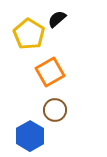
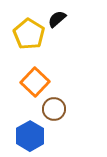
orange square: moved 15 px left, 10 px down; rotated 16 degrees counterclockwise
brown circle: moved 1 px left, 1 px up
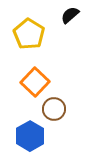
black semicircle: moved 13 px right, 4 px up
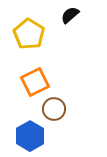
orange square: rotated 20 degrees clockwise
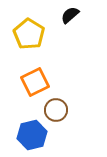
brown circle: moved 2 px right, 1 px down
blue hexagon: moved 2 px right, 1 px up; rotated 16 degrees clockwise
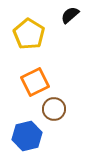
brown circle: moved 2 px left, 1 px up
blue hexagon: moved 5 px left, 1 px down
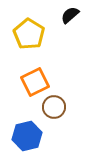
brown circle: moved 2 px up
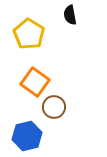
black semicircle: rotated 60 degrees counterclockwise
orange square: rotated 28 degrees counterclockwise
